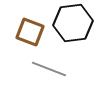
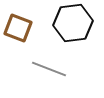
brown square: moved 12 px left, 4 px up
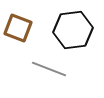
black hexagon: moved 7 px down
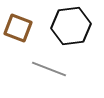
black hexagon: moved 2 px left, 4 px up
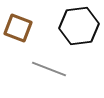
black hexagon: moved 8 px right
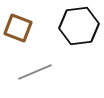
gray line: moved 14 px left, 3 px down; rotated 44 degrees counterclockwise
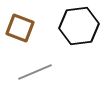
brown square: moved 2 px right
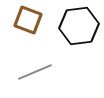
brown square: moved 8 px right, 8 px up
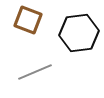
black hexagon: moved 7 px down
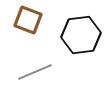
black hexagon: moved 2 px right, 2 px down
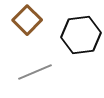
brown square: moved 1 px left; rotated 24 degrees clockwise
